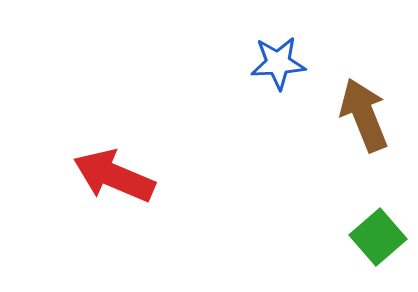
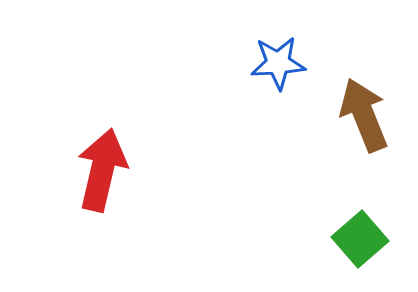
red arrow: moved 12 px left, 6 px up; rotated 80 degrees clockwise
green square: moved 18 px left, 2 px down
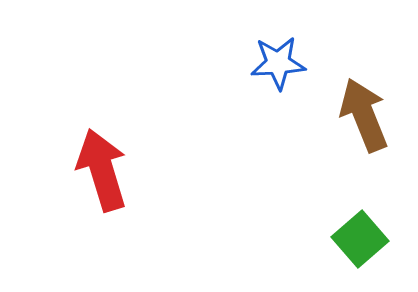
red arrow: rotated 30 degrees counterclockwise
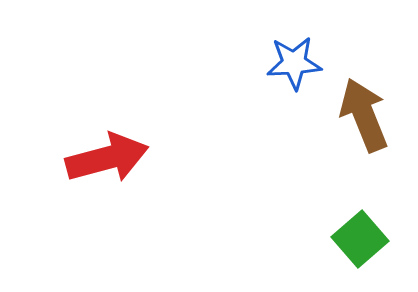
blue star: moved 16 px right
red arrow: moved 5 px right, 12 px up; rotated 92 degrees clockwise
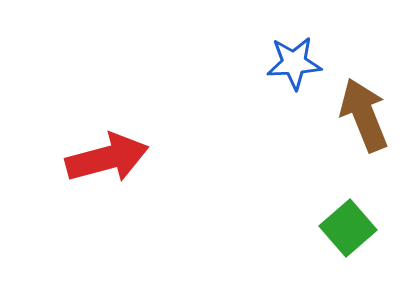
green square: moved 12 px left, 11 px up
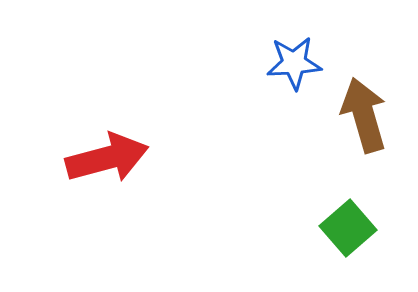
brown arrow: rotated 6 degrees clockwise
